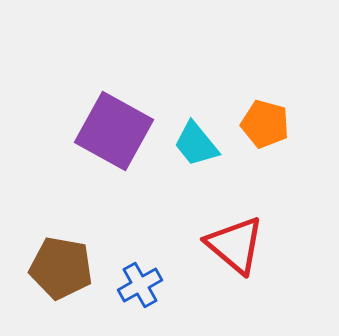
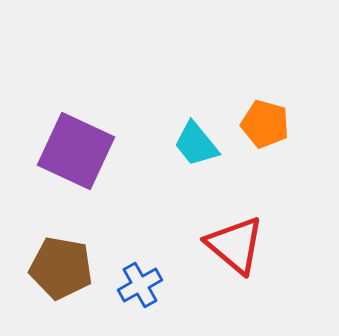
purple square: moved 38 px left, 20 px down; rotated 4 degrees counterclockwise
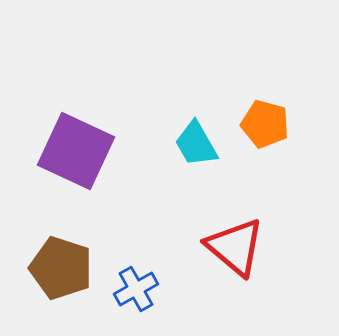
cyan trapezoid: rotated 9 degrees clockwise
red triangle: moved 2 px down
brown pentagon: rotated 8 degrees clockwise
blue cross: moved 4 px left, 4 px down
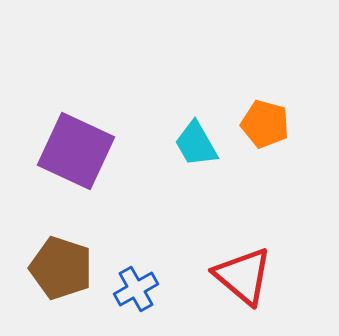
red triangle: moved 8 px right, 29 px down
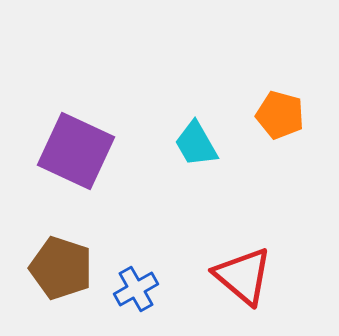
orange pentagon: moved 15 px right, 9 px up
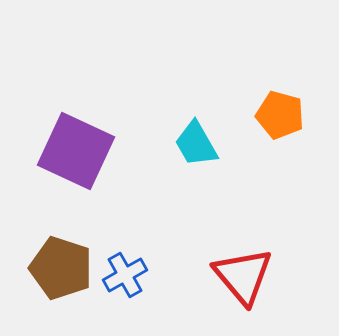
red triangle: rotated 10 degrees clockwise
blue cross: moved 11 px left, 14 px up
